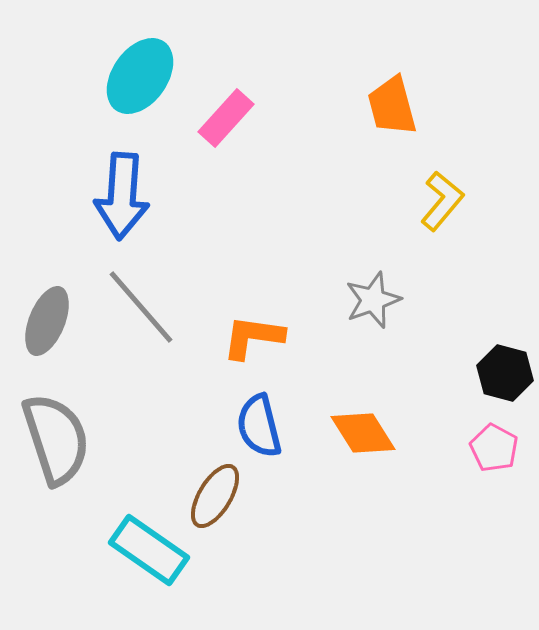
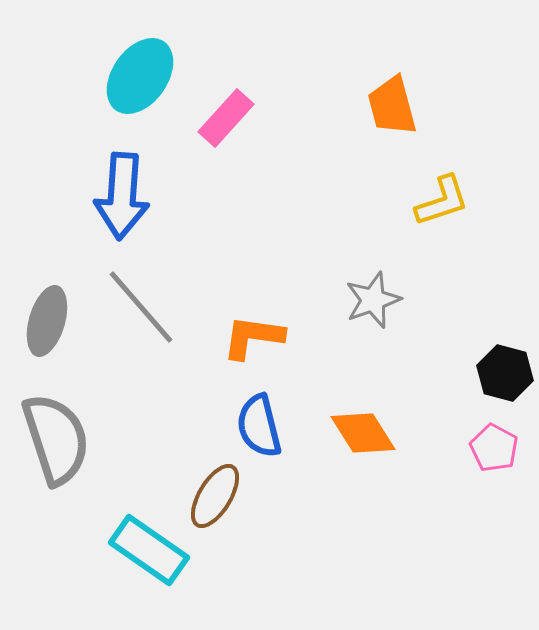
yellow L-shape: rotated 32 degrees clockwise
gray ellipse: rotated 6 degrees counterclockwise
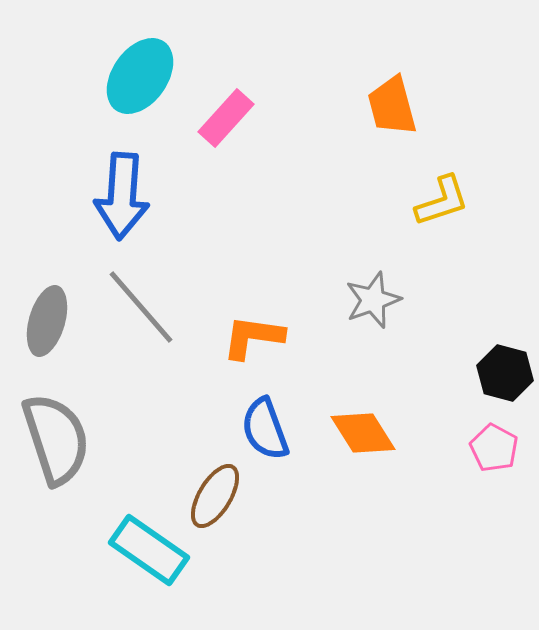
blue semicircle: moved 6 px right, 3 px down; rotated 6 degrees counterclockwise
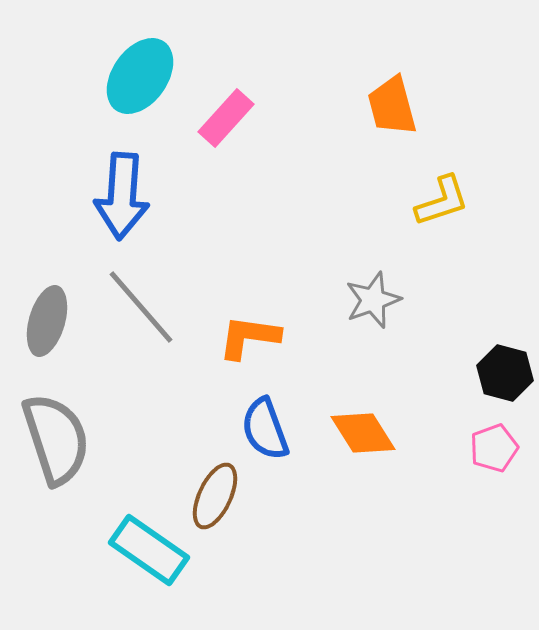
orange L-shape: moved 4 px left
pink pentagon: rotated 24 degrees clockwise
brown ellipse: rotated 6 degrees counterclockwise
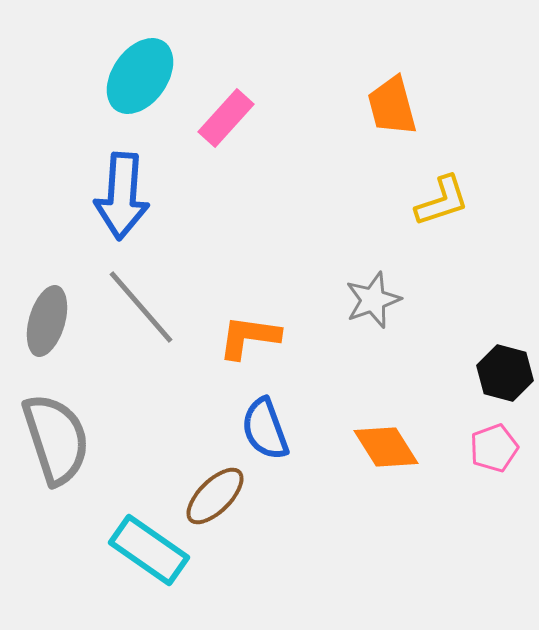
orange diamond: moved 23 px right, 14 px down
brown ellipse: rotated 20 degrees clockwise
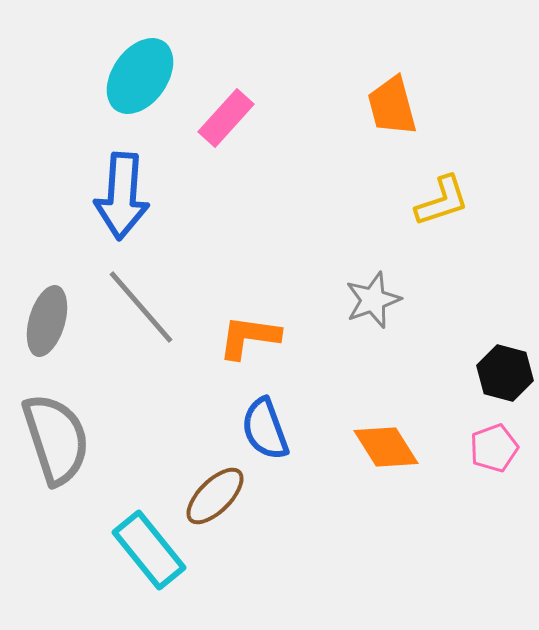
cyan rectangle: rotated 16 degrees clockwise
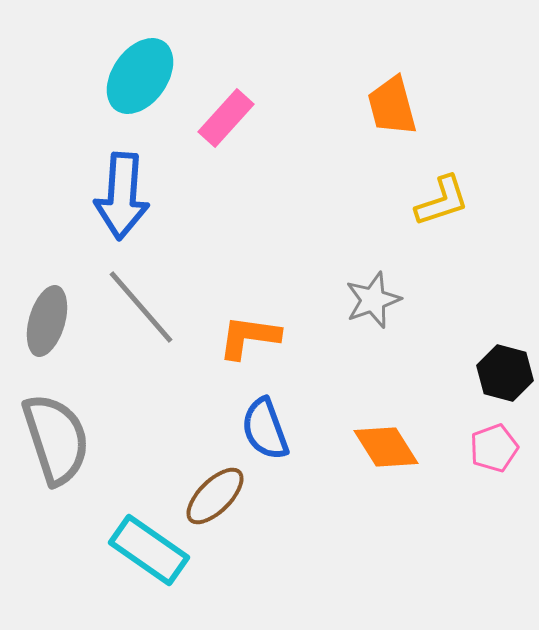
cyan rectangle: rotated 16 degrees counterclockwise
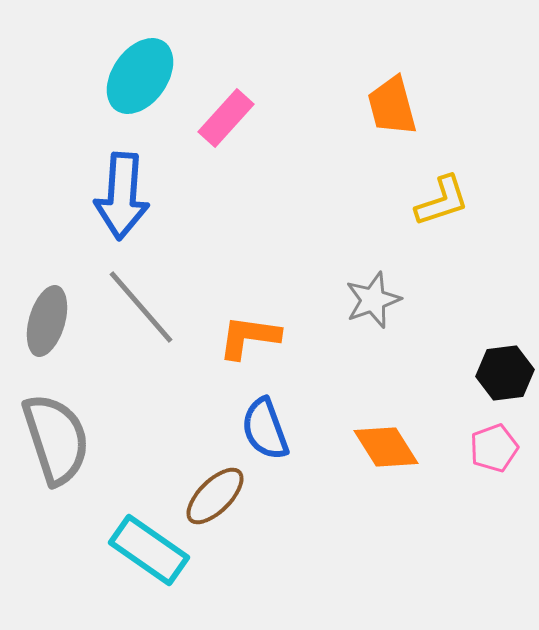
black hexagon: rotated 22 degrees counterclockwise
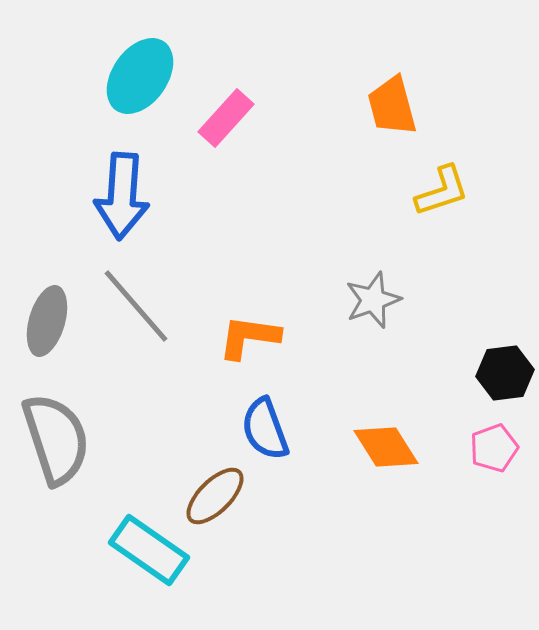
yellow L-shape: moved 10 px up
gray line: moved 5 px left, 1 px up
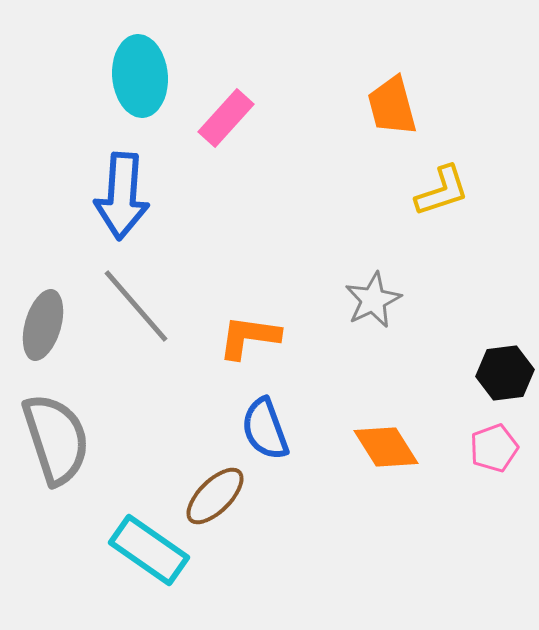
cyan ellipse: rotated 40 degrees counterclockwise
gray star: rotated 6 degrees counterclockwise
gray ellipse: moved 4 px left, 4 px down
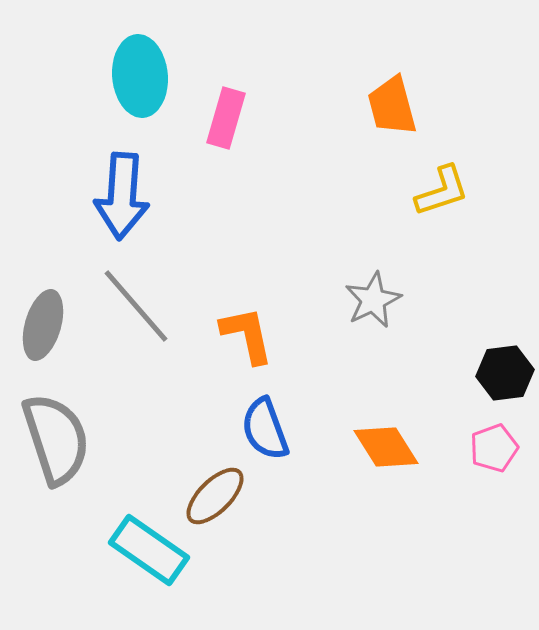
pink rectangle: rotated 26 degrees counterclockwise
orange L-shape: moved 2 px left, 2 px up; rotated 70 degrees clockwise
